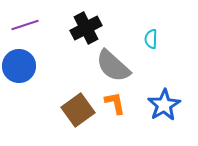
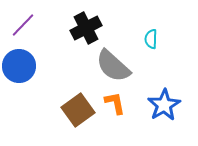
purple line: moved 2 px left; rotated 28 degrees counterclockwise
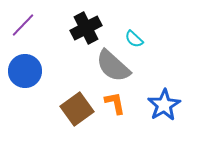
cyan semicircle: moved 17 px left; rotated 48 degrees counterclockwise
blue circle: moved 6 px right, 5 px down
brown square: moved 1 px left, 1 px up
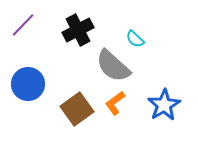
black cross: moved 8 px left, 2 px down
cyan semicircle: moved 1 px right
blue circle: moved 3 px right, 13 px down
orange L-shape: rotated 115 degrees counterclockwise
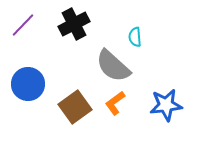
black cross: moved 4 px left, 6 px up
cyan semicircle: moved 2 px up; rotated 42 degrees clockwise
blue star: moved 2 px right; rotated 24 degrees clockwise
brown square: moved 2 px left, 2 px up
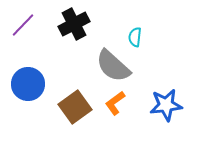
cyan semicircle: rotated 12 degrees clockwise
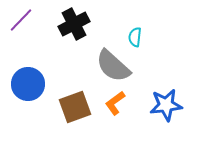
purple line: moved 2 px left, 5 px up
brown square: rotated 16 degrees clockwise
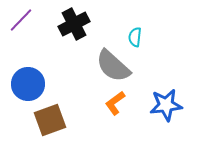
brown square: moved 25 px left, 13 px down
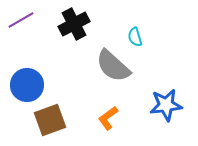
purple line: rotated 16 degrees clockwise
cyan semicircle: rotated 24 degrees counterclockwise
blue circle: moved 1 px left, 1 px down
orange L-shape: moved 7 px left, 15 px down
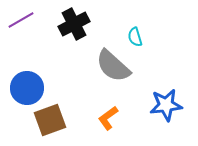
blue circle: moved 3 px down
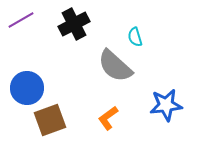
gray semicircle: moved 2 px right
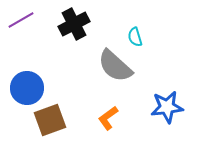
blue star: moved 1 px right, 2 px down
